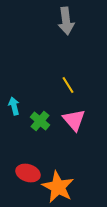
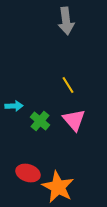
cyan arrow: rotated 102 degrees clockwise
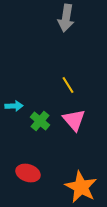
gray arrow: moved 3 px up; rotated 16 degrees clockwise
orange star: moved 23 px right
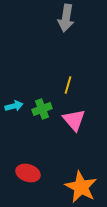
yellow line: rotated 48 degrees clockwise
cyan arrow: rotated 12 degrees counterclockwise
green cross: moved 2 px right, 12 px up; rotated 30 degrees clockwise
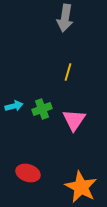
gray arrow: moved 1 px left
yellow line: moved 13 px up
pink triangle: rotated 15 degrees clockwise
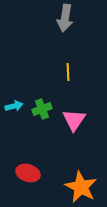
yellow line: rotated 18 degrees counterclockwise
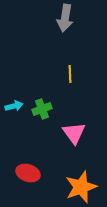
yellow line: moved 2 px right, 2 px down
pink triangle: moved 13 px down; rotated 10 degrees counterclockwise
orange star: rotated 24 degrees clockwise
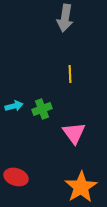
red ellipse: moved 12 px left, 4 px down
orange star: rotated 12 degrees counterclockwise
